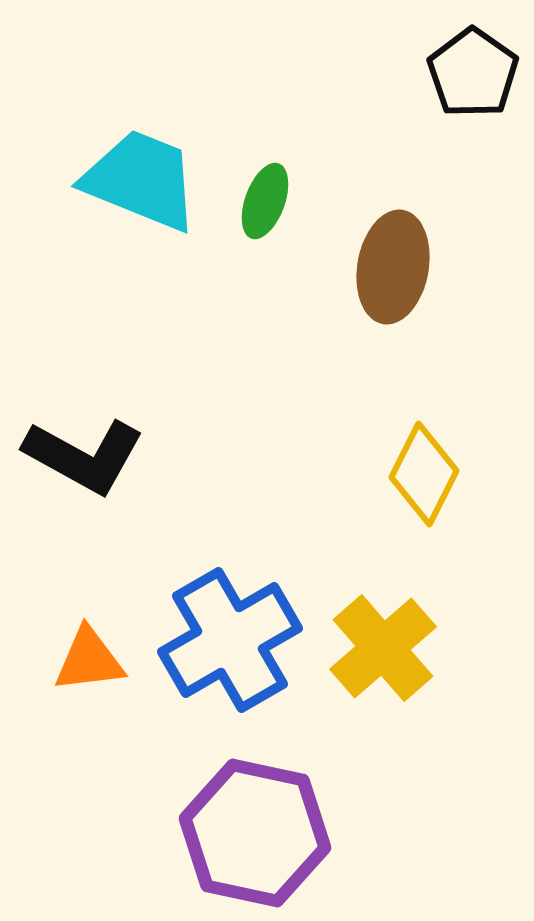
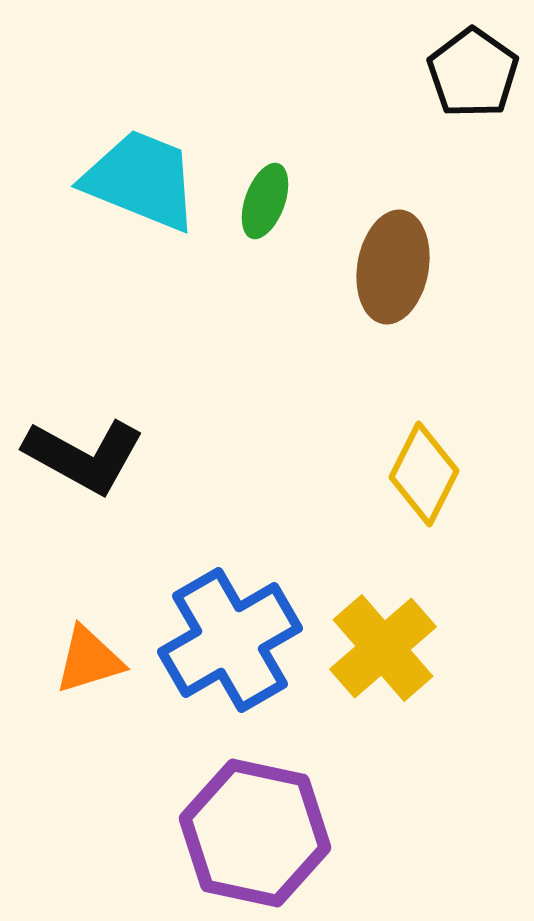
orange triangle: rotated 10 degrees counterclockwise
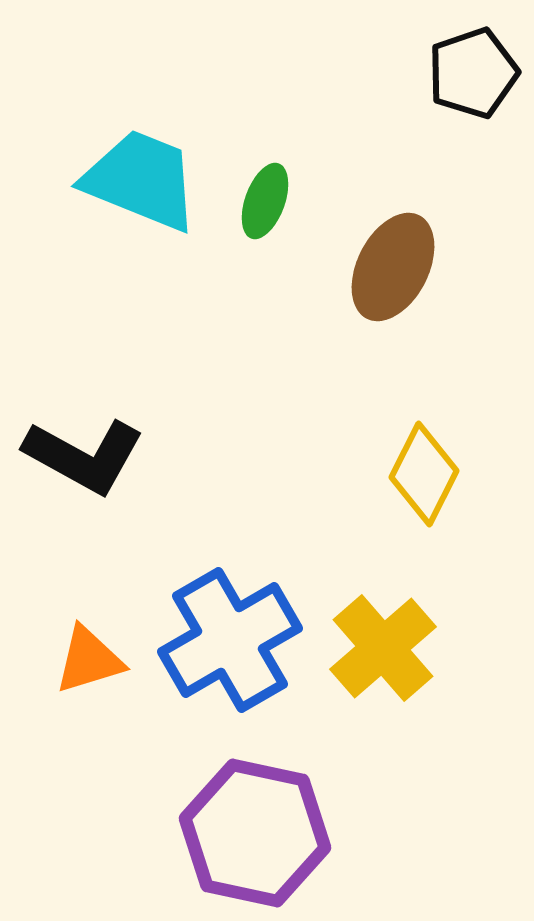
black pentagon: rotated 18 degrees clockwise
brown ellipse: rotated 17 degrees clockwise
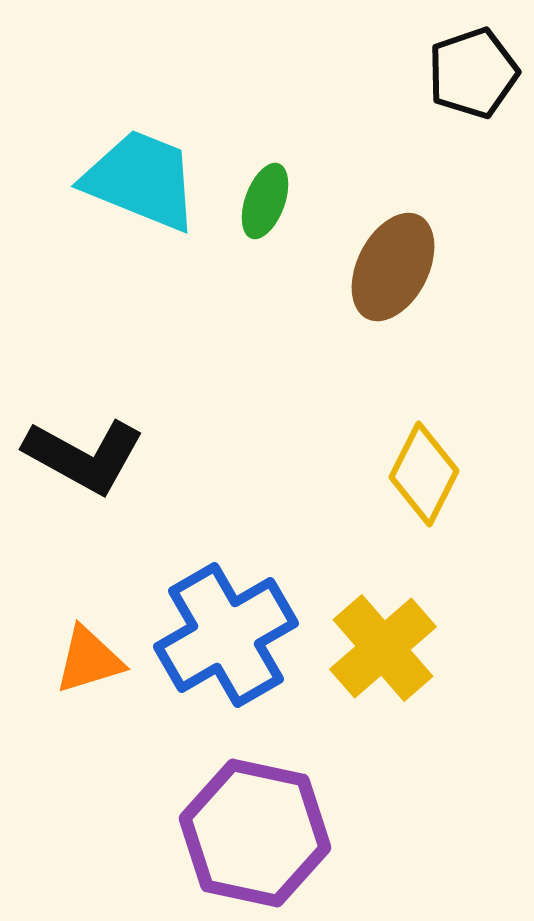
blue cross: moved 4 px left, 5 px up
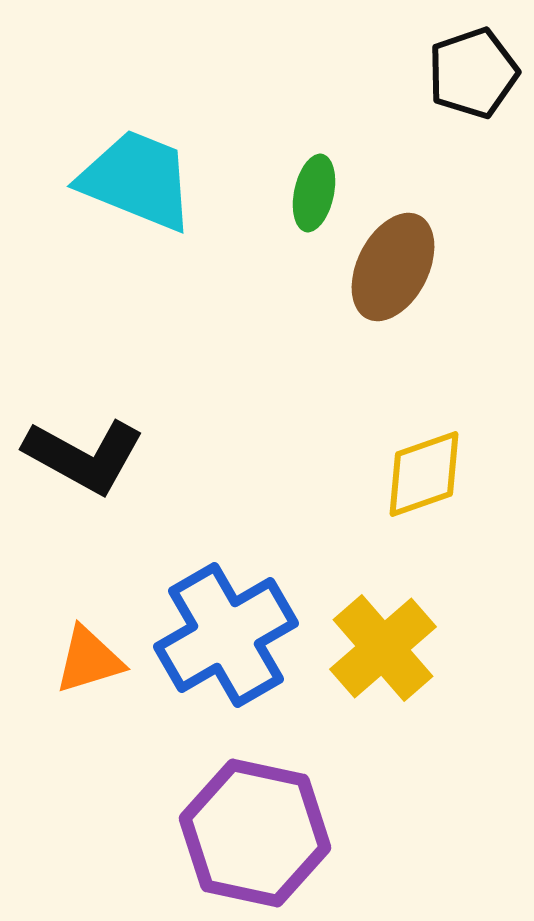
cyan trapezoid: moved 4 px left
green ellipse: moved 49 px right, 8 px up; rotated 8 degrees counterclockwise
yellow diamond: rotated 44 degrees clockwise
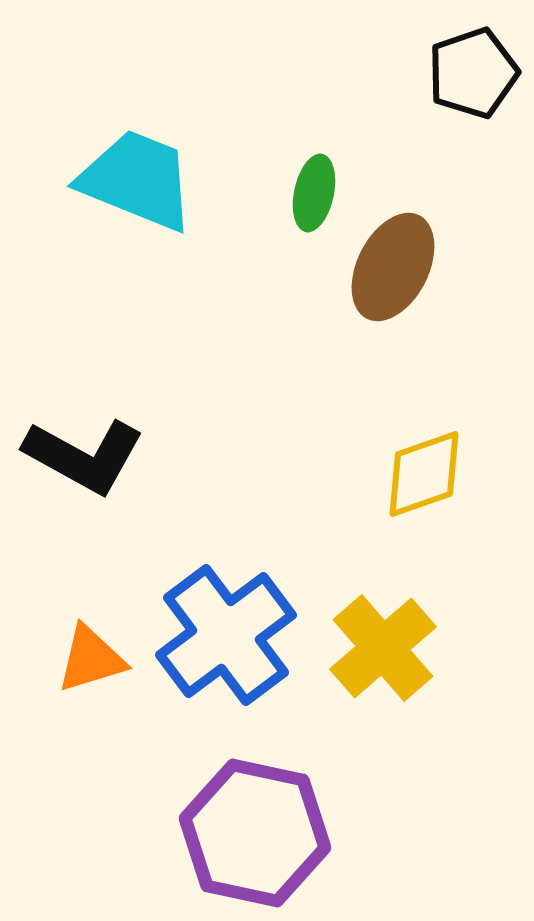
blue cross: rotated 7 degrees counterclockwise
orange triangle: moved 2 px right, 1 px up
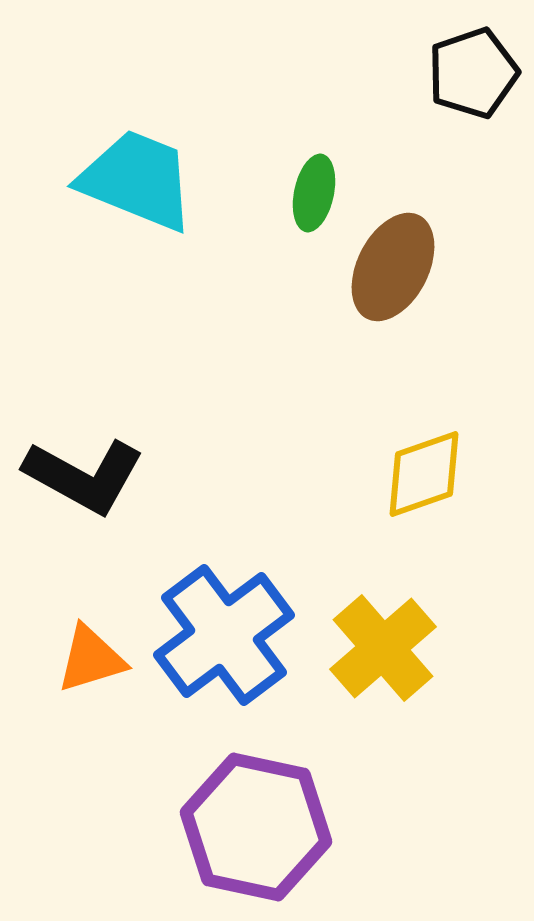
black L-shape: moved 20 px down
blue cross: moved 2 px left
purple hexagon: moved 1 px right, 6 px up
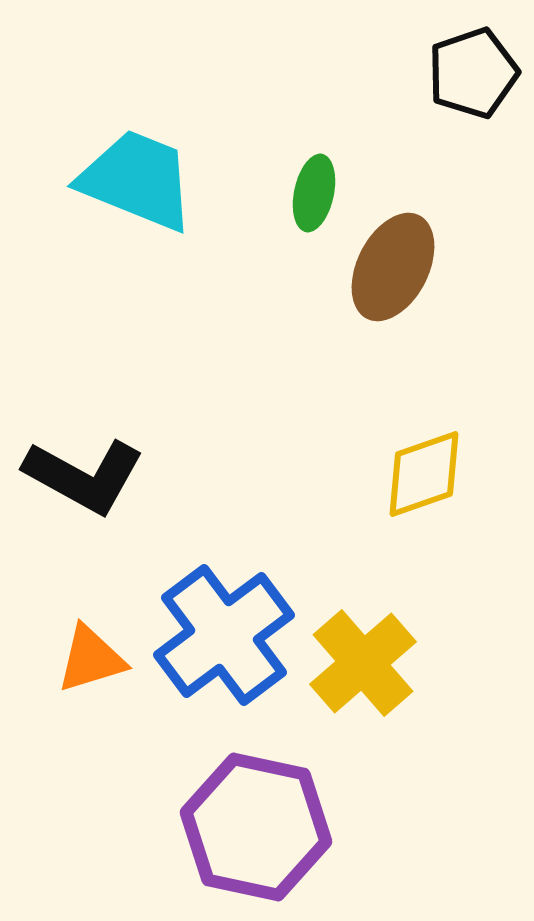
yellow cross: moved 20 px left, 15 px down
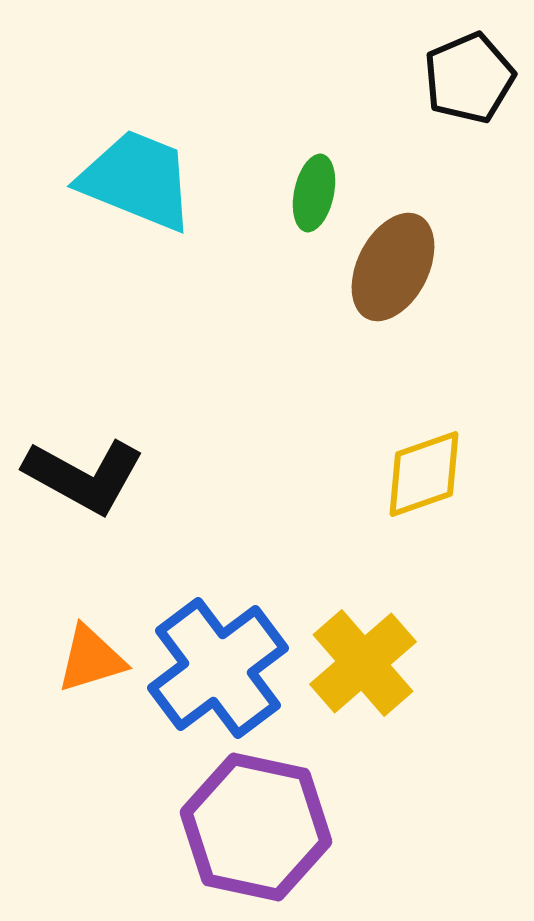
black pentagon: moved 4 px left, 5 px down; rotated 4 degrees counterclockwise
blue cross: moved 6 px left, 33 px down
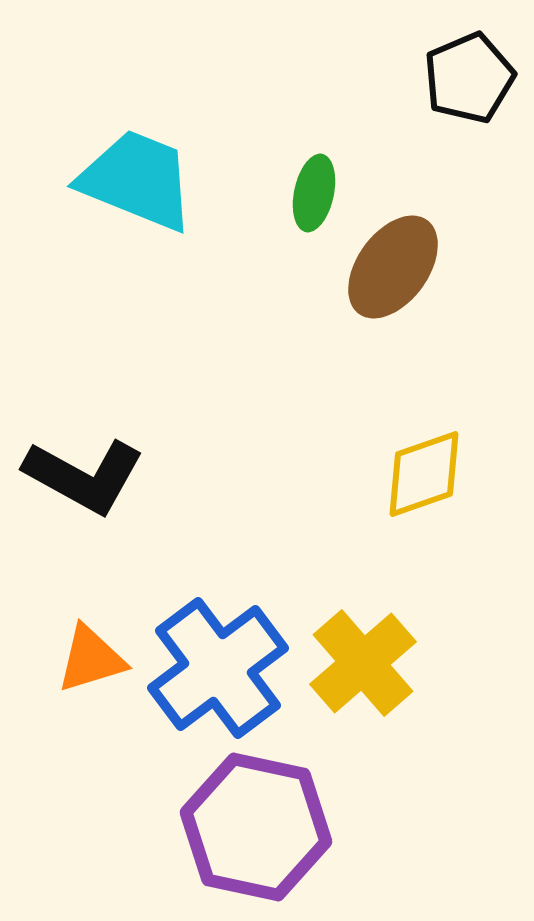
brown ellipse: rotated 9 degrees clockwise
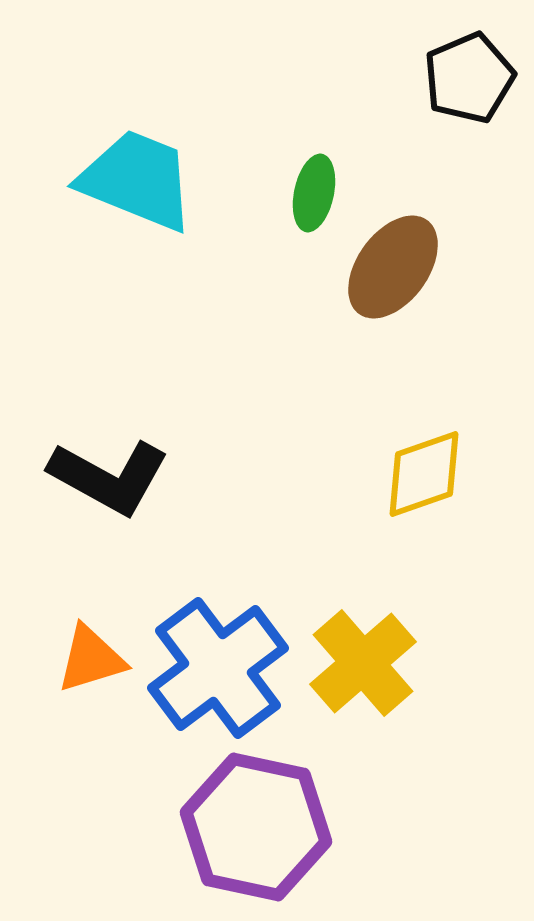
black L-shape: moved 25 px right, 1 px down
